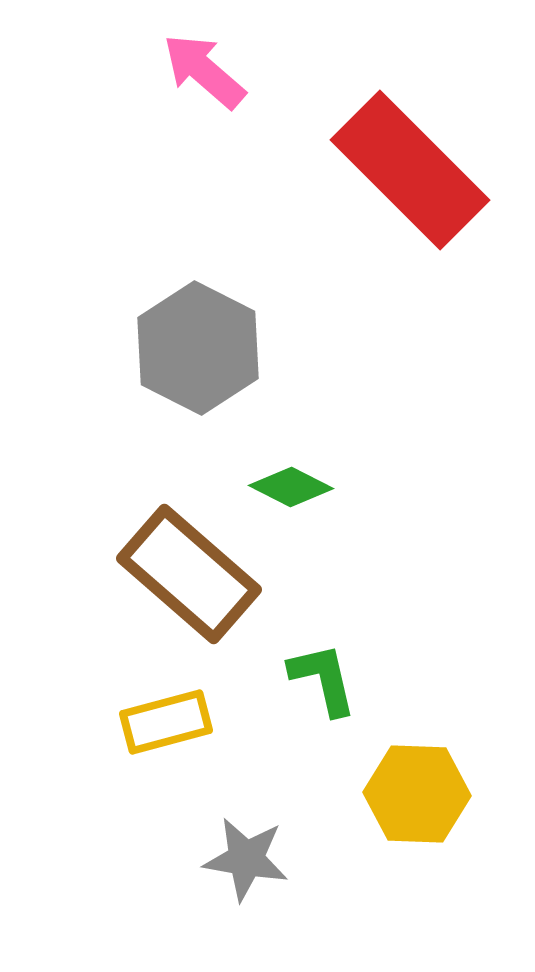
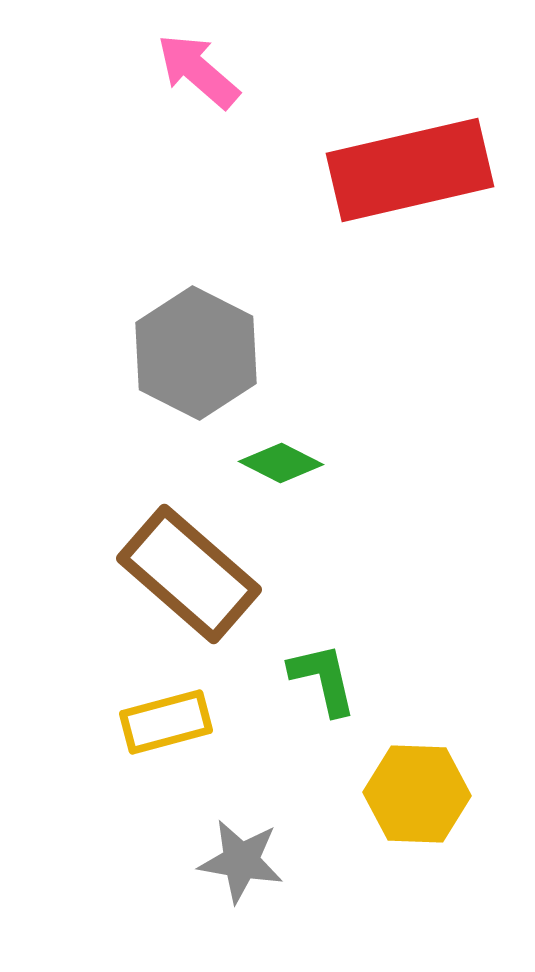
pink arrow: moved 6 px left
red rectangle: rotated 58 degrees counterclockwise
gray hexagon: moved 2 px left, 5 px down
green diamond: moved 10 px left, 24 px up
gray star: moved 5 px left, 2 px down
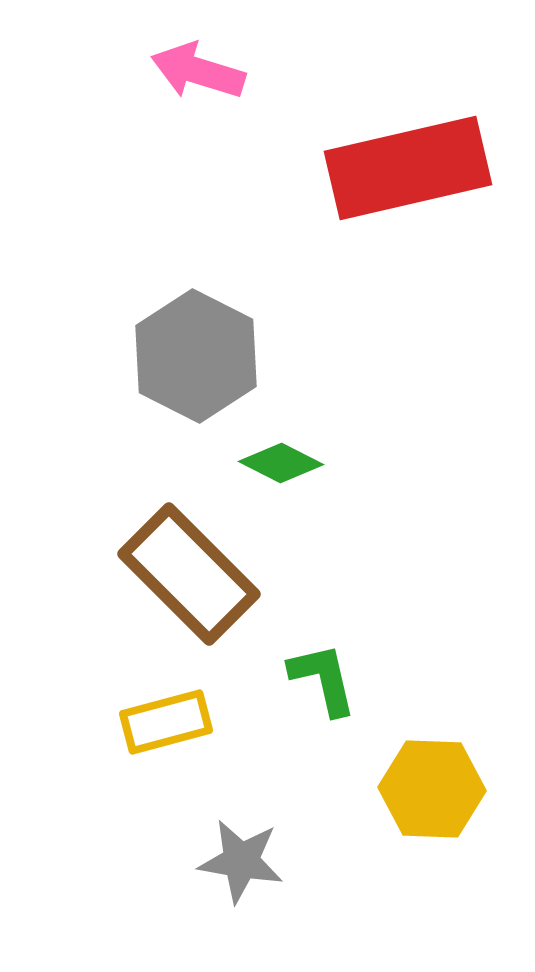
pink arrow: rotated 24 degrees counterclockwise
red rectangle: moved 2 px left, 2 px up
gray hexagon: moved 3 px down
brown rectangle: rotated 4 degrees clockwise
yellow hexagon: moved 15 px right, 5 px up
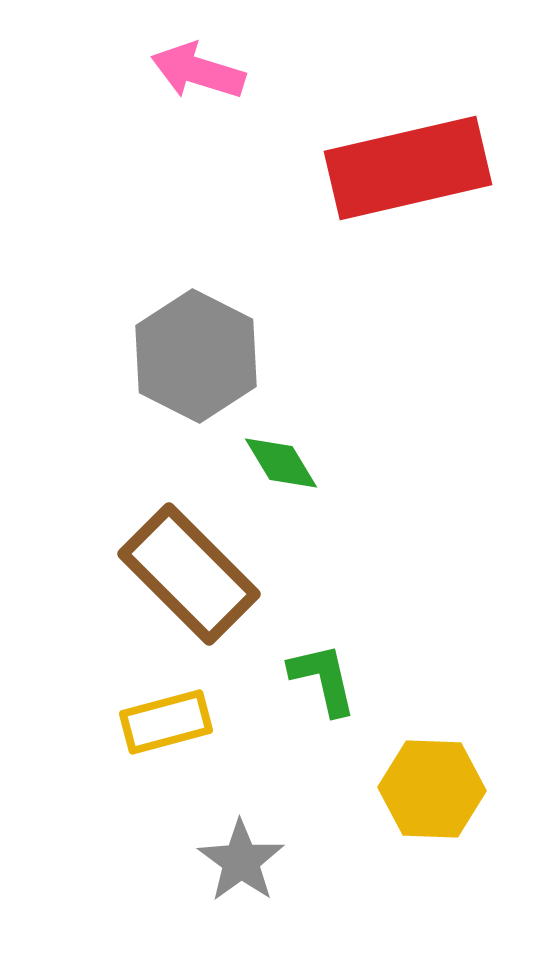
green diamond: rotated 32 degrees clockwise
gray star: rotated 26 degrees clockwise
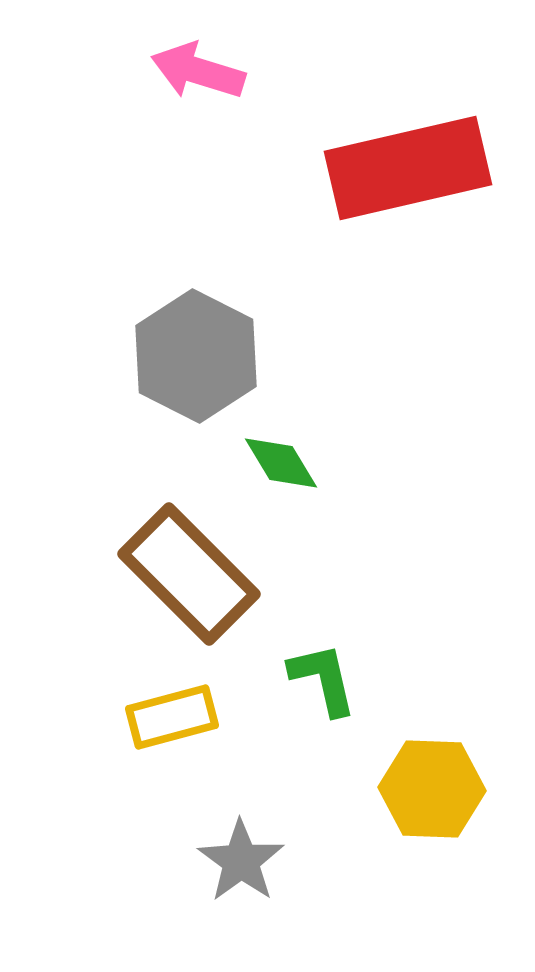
yellow rectangle: moved 6 px right, 5 px up
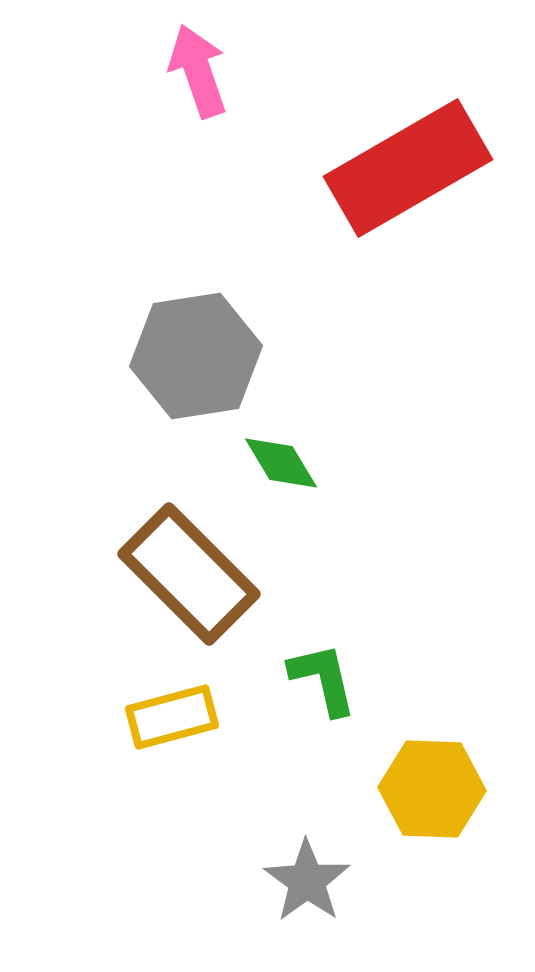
pink arrow: rotated 54 degrees clockwise
red rectangle: rotated 17 degrees counterclockwise
gray hexagon: rotated 24 degrees clockwise
gray star: moved 66 px right, 20 px down
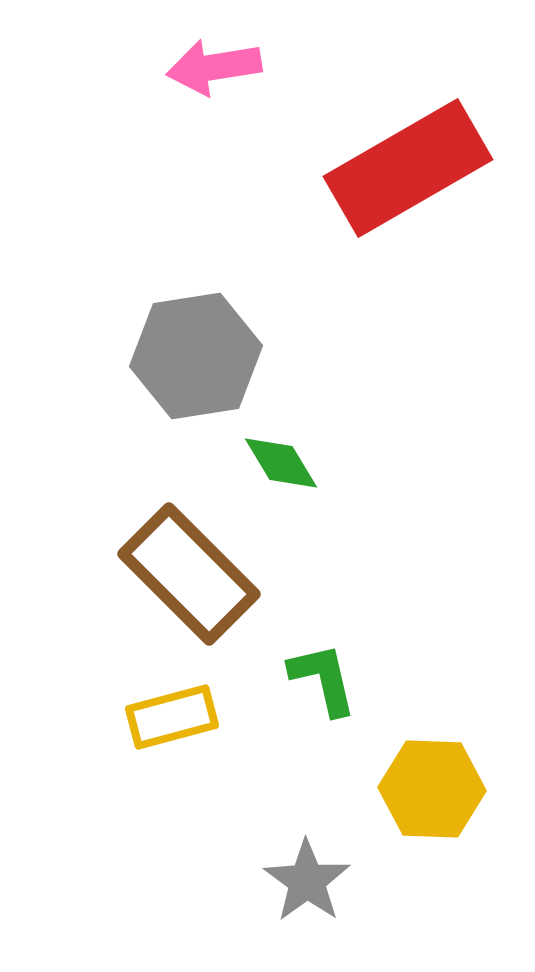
pink arrow: moved 16 px right, 4 px up; rotated 80 degrees counterclockwise
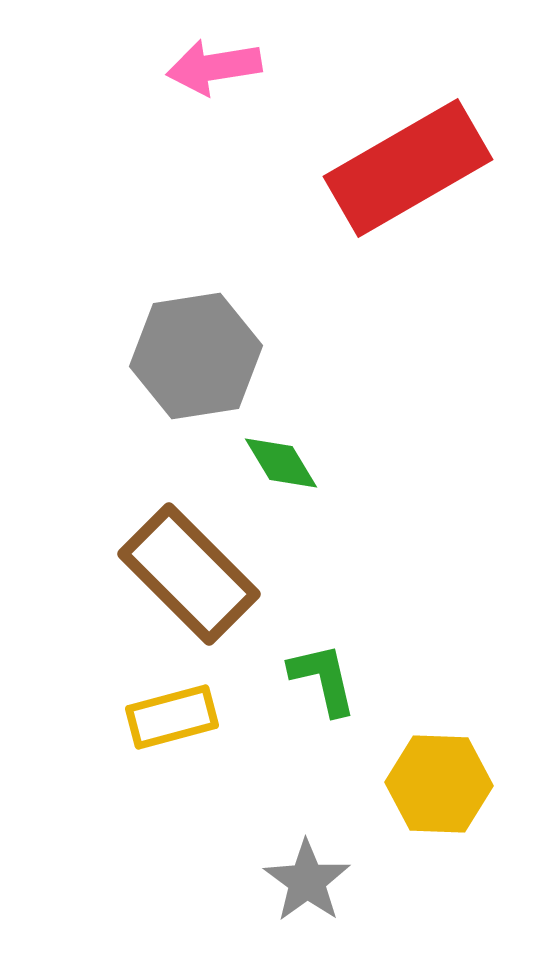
yellow hexagon: moved 7 px right, 5 px up
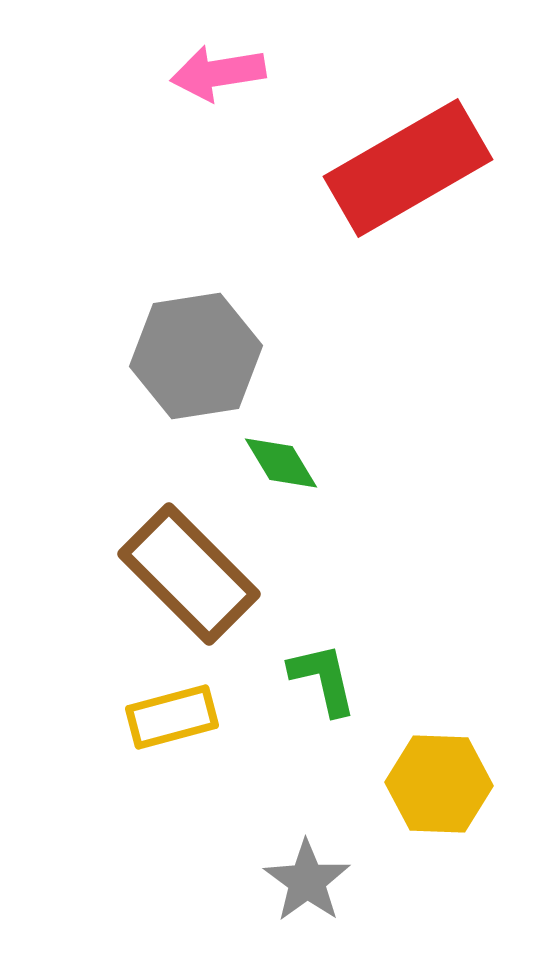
pink arrow: moved 4 px right, 6 px down
